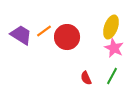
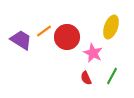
purple trapezoid: moved 5 px down
pink star: moved 21 px left, 5 px down
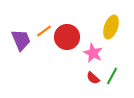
purple trapezoid: rotated 35 degrees clockwise
red semicircle: moved 7 px right; rotated 24 degrees counterclockwise
